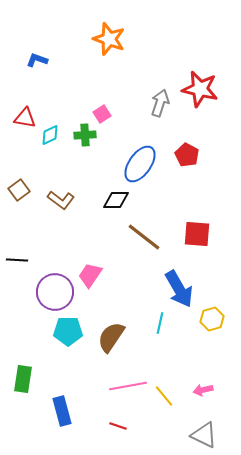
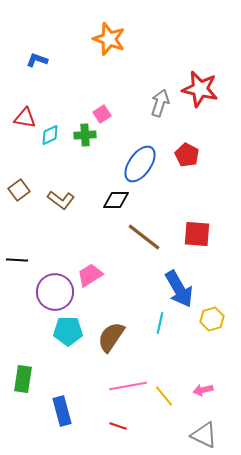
pink trapezoid: rotated 24 degrees clockwise
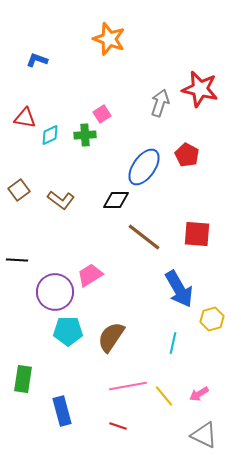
blue ellipse: moved 4 px right, 3 px down
cyan line: moved 13 px right, 20 px down
pink arrow: moved 4 px left, 4 px down; rotated 18 degrees counterclockwise
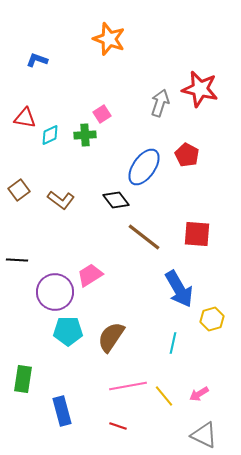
black diamond: rotated 52 degrees clockwise
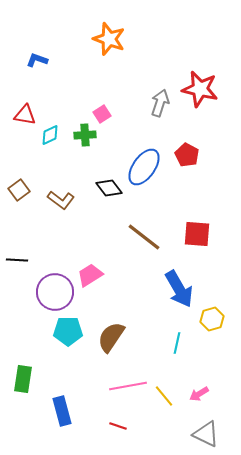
red triangle: moved 3 px up
black diamond: moved 7 px left, 12 px up
cyan line: moved 4 px right
gray triangle: moved 2 px right, 1 px up
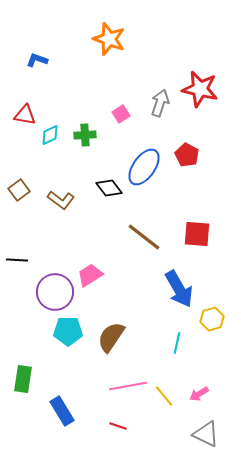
pink square: moved 19 px right
blue rectangle: rotated 16 degrees counterclockwise
